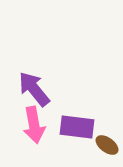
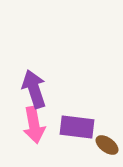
purple arrow: rotated 21 degrees clockwise
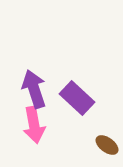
purple rectangle: moved 29 px up; rotated 36 degrees clockwise
